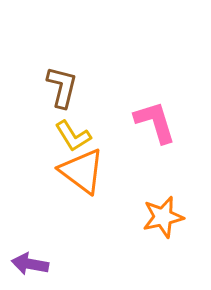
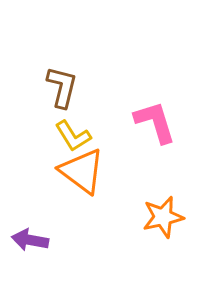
purple arrow: moved 24 px up
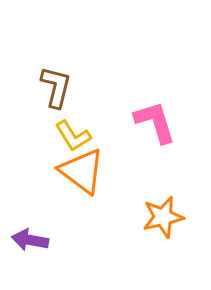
brown L-shape: moved 6 px left
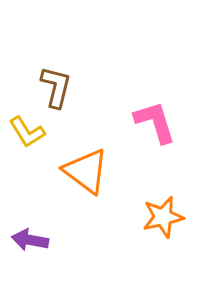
yellow L-shape: moved 46 px left, 4 px up
orange triangle: moved 4 px right
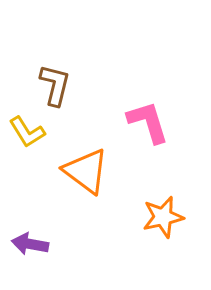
brown L-shape: moved 1 px left, 2 px up
pink L-shape: moved 7 px left
purple arrow: moved 4 px down
